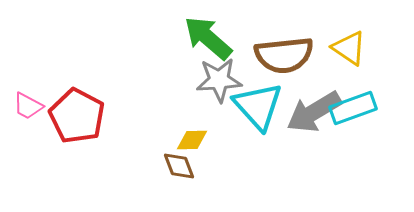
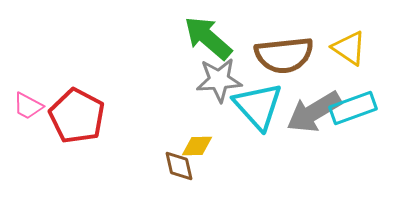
yellow diamond: moved 5 px right, 6 px down
brown diamond: rotated 8 degrees clockwise
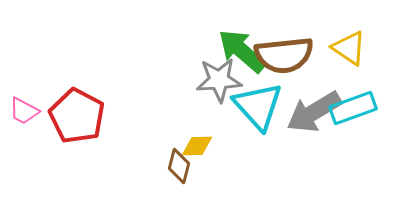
green arrow: moved 34 px right, 13 px down
pink trapezoid: moved 4 px left, 5 px down
brown diamond: rotated 28 degrees clockwise
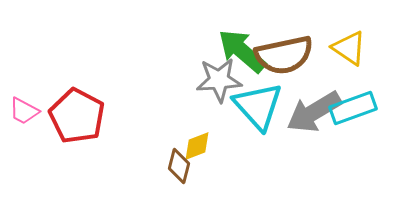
brown semicircle: rotated 6 degrees counterclockwise
yellow diamond: rotated 20 degrees counterclockwise
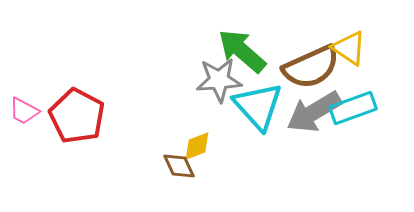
brown semicircle: moved 27 px right, 12 px down; rotated 12 degrees counterclockwise
brown diamond: rotated 40 degrees counterclockwise
